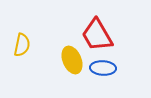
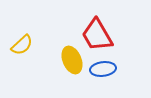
yellow semicircle: rotated 35 degrees clockwise
blue ellipse: moved 1 px down; rotated 10 degrees counterclockwise
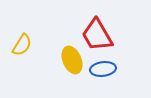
yellow semicircle: rotated 15 degrees counterclockwise
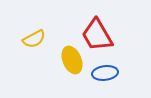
yellow semicircle: moved 12 px right, 6 px up; rotated 30 degrees clockwise
blue ellipse: moved 2 px right, 4 px down
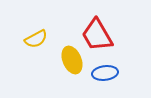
yellow semicircle: moved 2 px right
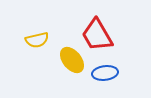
yellow semicircle: moved 1 px right, 1 px down; rotated 15 degrees clockwise
yellow ellipse: rotated 16 degrees counterclockwise
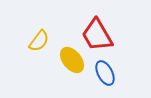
yellow semicircle: moved 2 px right, 1 px down; rotated 40 degrees counterclockwise
blue ellipse: rotated 70 degrees clockwise
